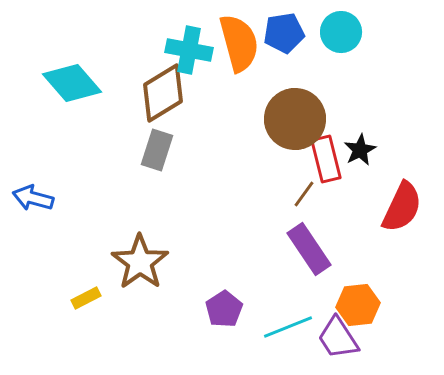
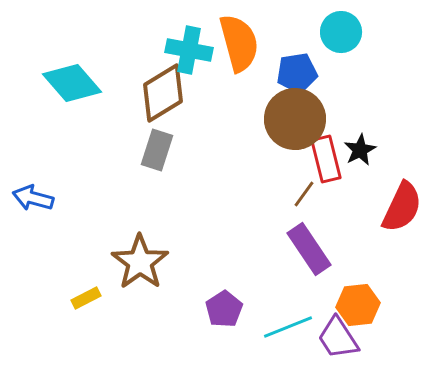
blue pentagon: moved 13 px right, 40 px down
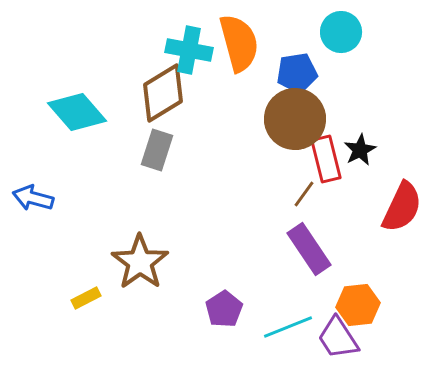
cyan diamond: moved 5 px right, 29 px down
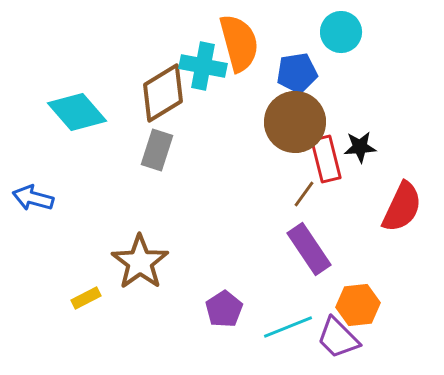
cyan cross: moved 14 px right, 16 px down
brown circle: moved 3 px down
black star: moved 3 px up; rotated 24 degrees clockwise
purple trapezoid: rotated 12 degrees counterclockwise
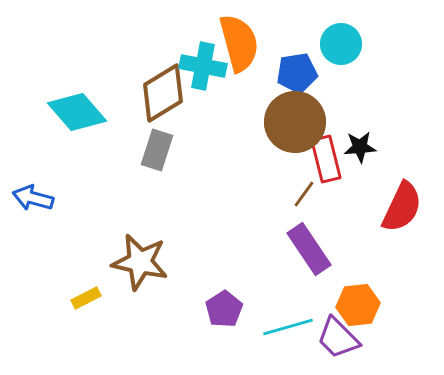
cyan circle: moved 12 px down
brown star: rotated 24 degrees counterclockwise
cyan line: rotated 6 degrees clockwise
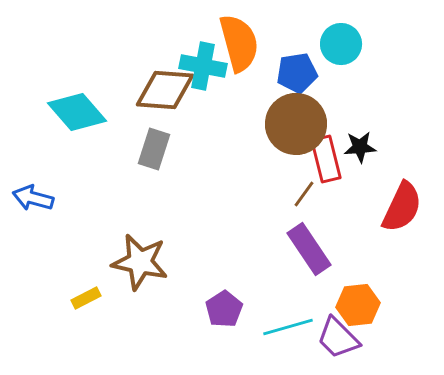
brown diamond: moved 2 px right, 3 px up; rotated 36 degrees clockwise
brown circle: moved 1 px right, 2 px down
gray rectangle: moved 3 px left, 1 px up
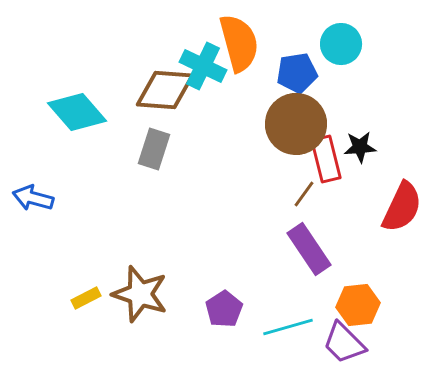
cyan cross: rotated 15 degrees clockwise
brown star: moved 32 px down; rotated 6 degrees clockwise
purple trapezoid: moved 6 px right, 5 px down
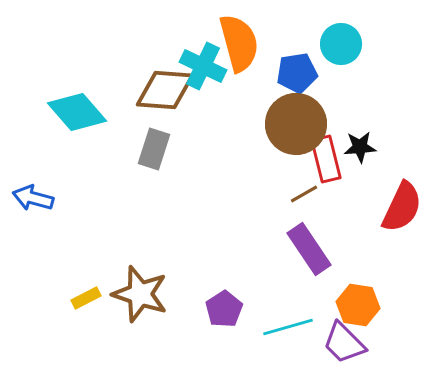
brown line: rotated 24 degrees clockwise
orange hexagon: rotated 15 degrees clockwise
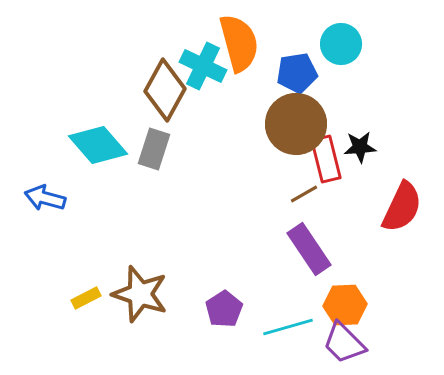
brown diamond: rotated 66 degrees counterclockwise
cyan diamond: moved 21 px right, 33 px down
blue arrow: moved 12 px right
orange hexagon: moved 13 px left; rotated 12 degrees counterclockwise
